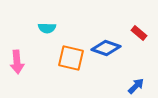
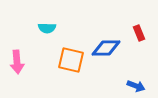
red rectangle: rotated 28 degrees clockwise
blue diamond: rotated 20 degrees counterclockwise
orange square: moved 2 px down
blue arrow: rotated 66 degrees clockwise
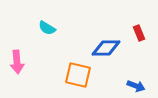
cyan semicircle: rotated 30 degrees clockwise
orange square: moved 7 px right, 15 px down
